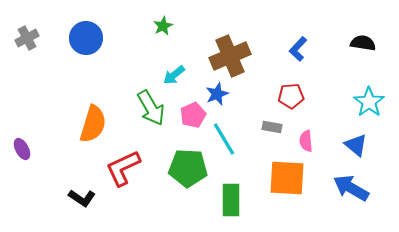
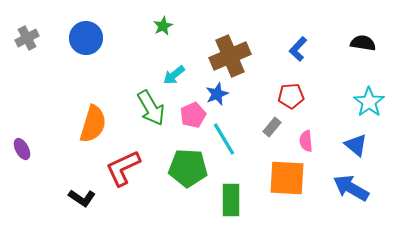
gray rectangle: rotated 60 degrees counterclockwise
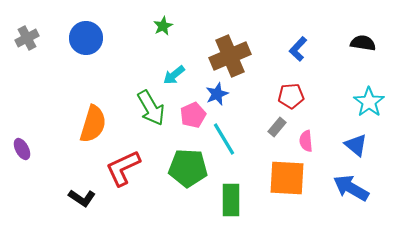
gray rectangle: moved 5 px right
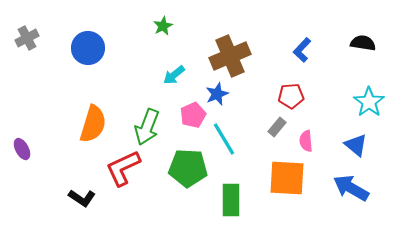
blue circle: moved 2 px right, 10 px down
blue L-shape: moved 4 px right, 1 px down
green arrow: moved 4 px left, 19 px down; rotated 51 degrees clockwise
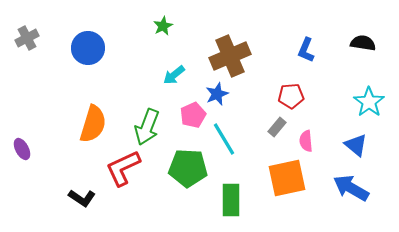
blue L-shape: moved 4 px right; rotated 20 degrees counterclockwise
orange square: rotated 15 degrees counterclockwise
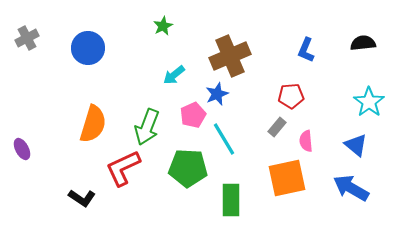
black semicircle: rotated 15 degrees counterclockwise
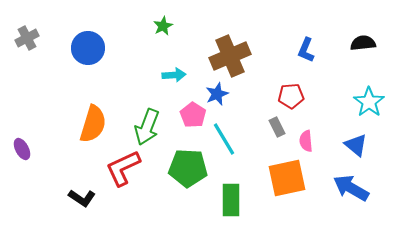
cyan arrow: rotated 145 degrees counterclockwise
pink pentagon: rotated 15 degrees counterclockwise
gray rectangle: rotated 66 degrees counterclockwise
